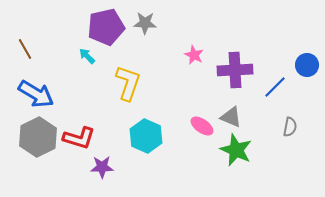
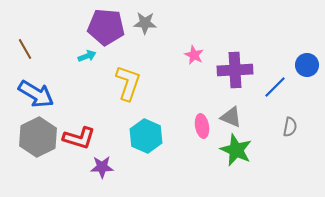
purple pentagon: rotated 18 degrees clockwise
cyan arrow: rotated 114 degrees clockwise
pink ellipse: rotated 45 degrees clockwise
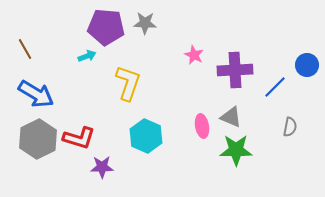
gray hexagon: moved 2 px down
green star: rotated 24 degrees counterclockwise
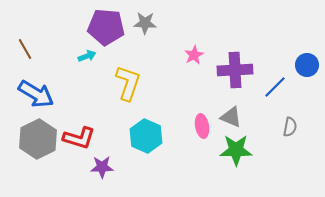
pink star: rotated 18 degrees clockwise
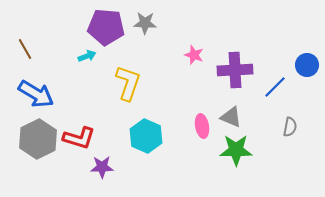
pink star: rotated 24 degrees counterclockwise
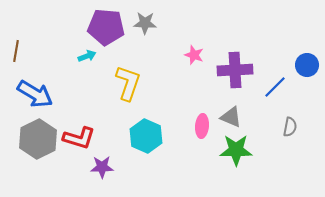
brown line: moved 9 px left, 2 px down; rotated 40 degrees clockwise
blue arrow: moved 1 px left
pink ellipse: rotated 15 degrees clockwise
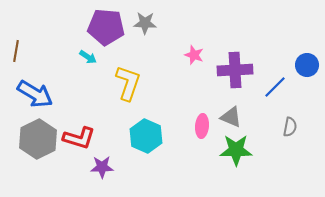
cyan arrow: moved 1 px right, 1 px down; rotated 54 degrees clockwise
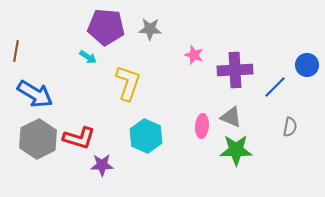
gray star: moved 5 px right, 6 px down
purple star: moved 2 px up
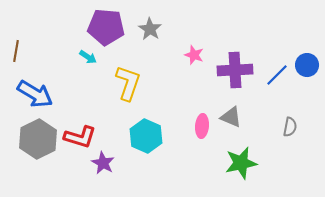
gray star: rotated 30 degrees clockwise
blue line: moved 2 px right, 12 px up
red L-shape: moved 1 px right, 1 px up
green star: moved 5 px right, 13 px down; rotated 12 degrees counterclockwise
purple star: moved 1 px right, 2 px up; rotated 30 degrees clockwise
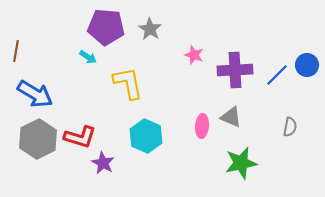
yellow L-shape: rotated 30 degrees counterclockwise
